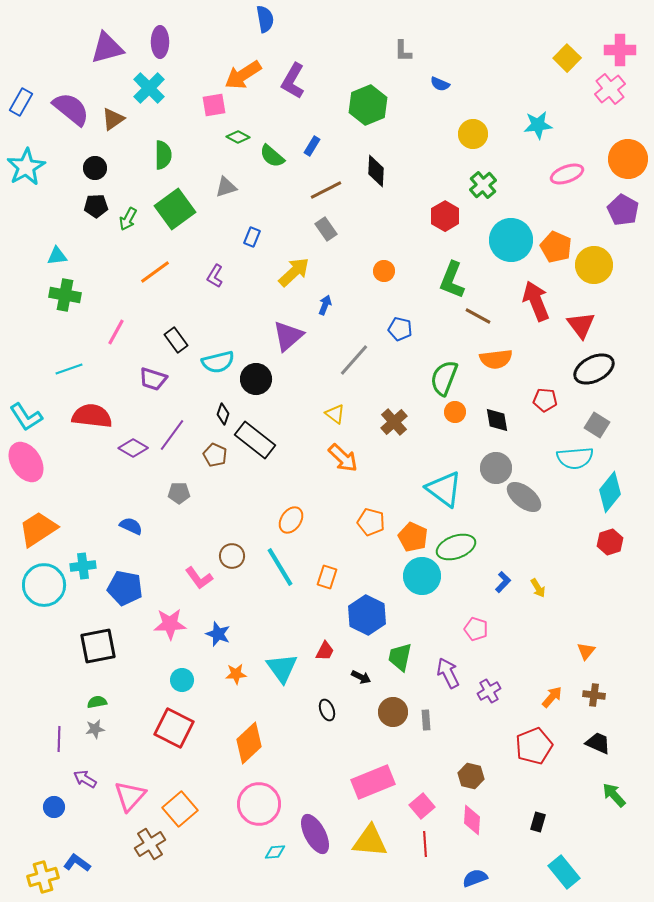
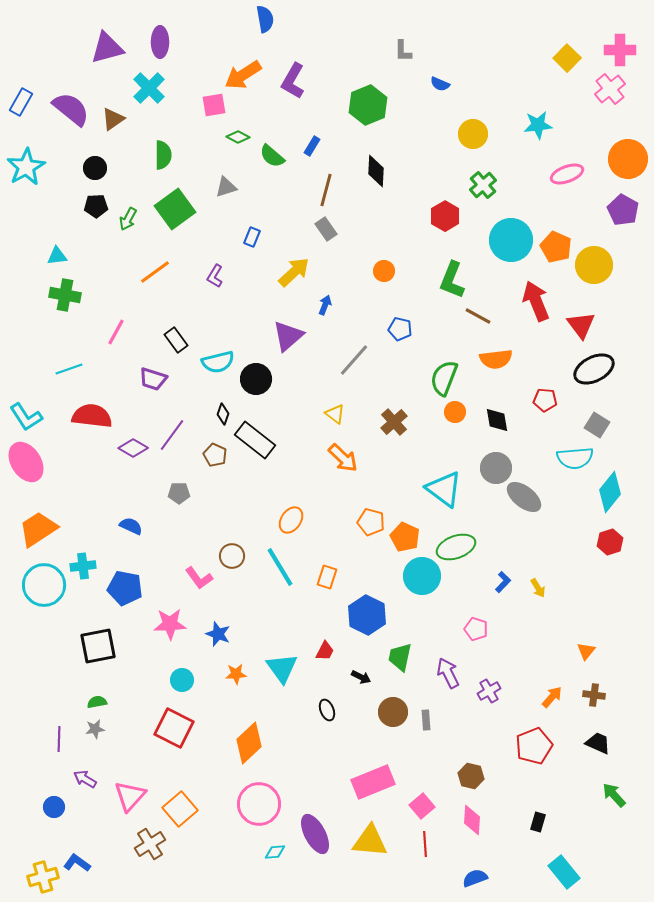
brown line at (326, 190): rotated 48 degrees counterclockwise
orange pentagon at (413, 537): moved 8 px left
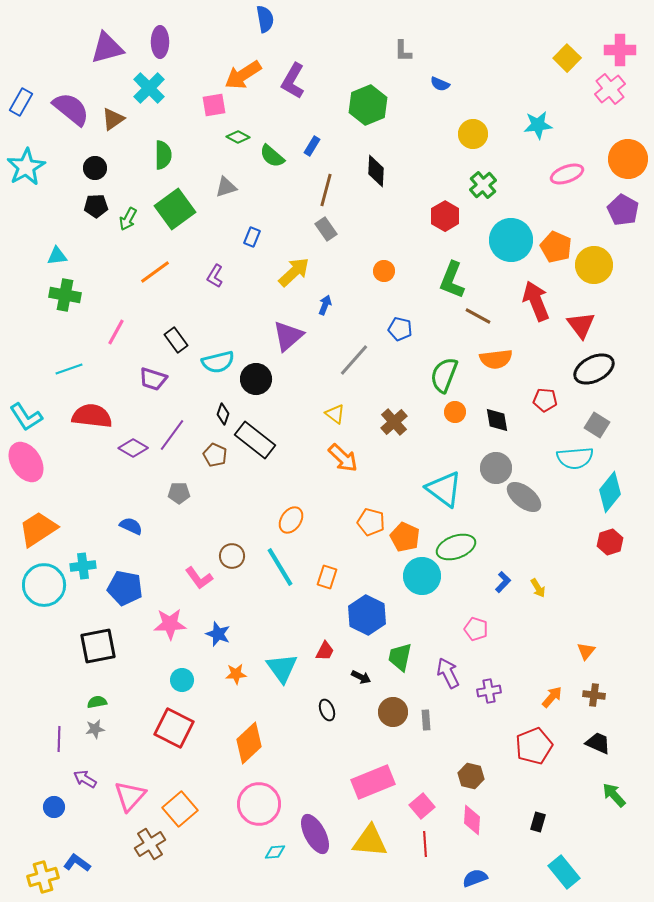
green semicircle at (444, 378): moved 3 px up
purple cross at (489, 691): rotated 20 degrees clockwise
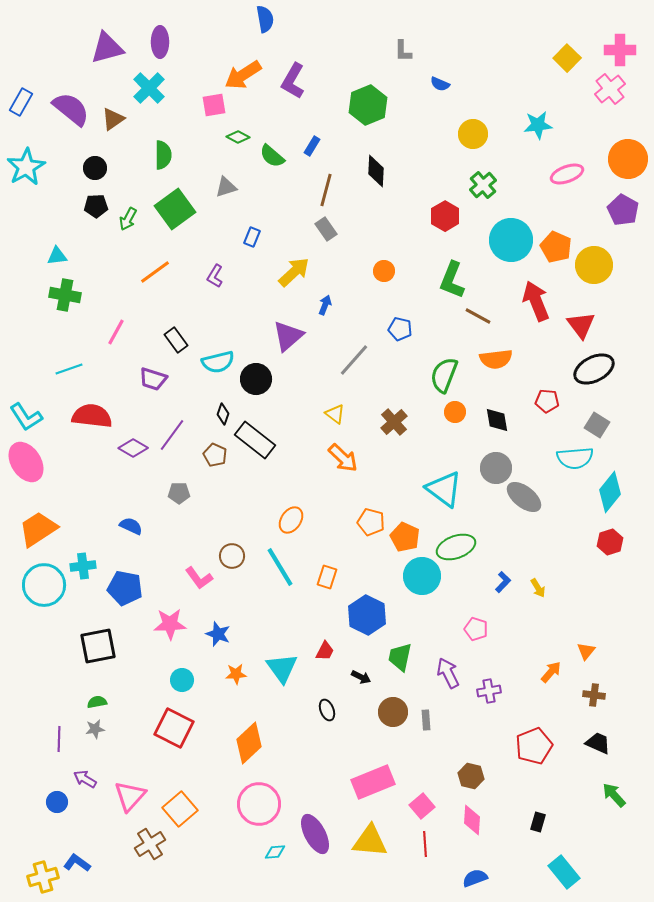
red pentagon at (545, 400): moved 2 px right, 1 px down
orange arrow at (552, 697): moved 1 px left, 25 px up
blue circle at (54, 807): moved 3 px right, 5 px up
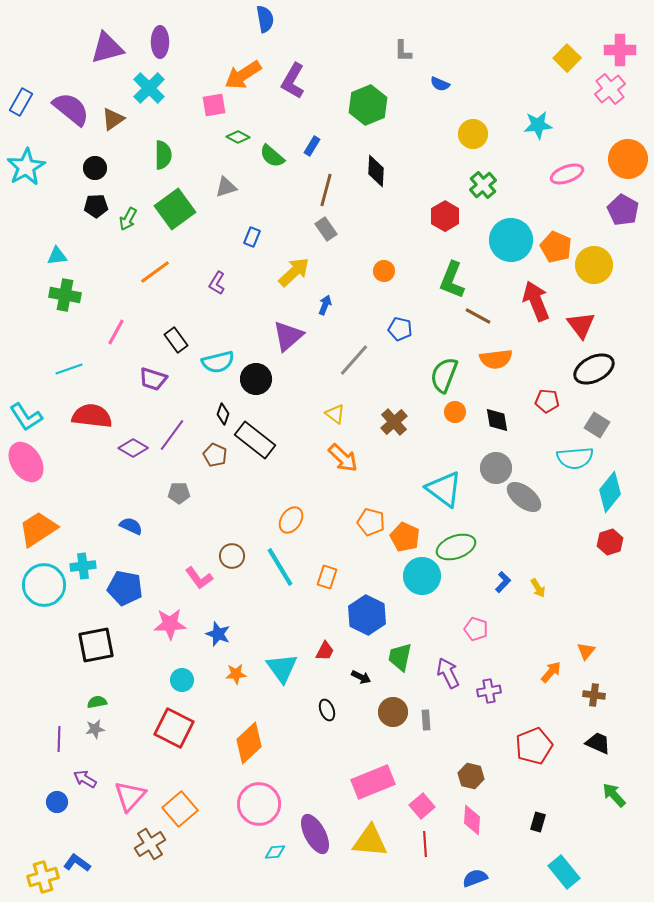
purple L-shape at (215, 276): moved 2 px right, 7 px down
black square at (98, 646): moved 2 px left, 1 px up
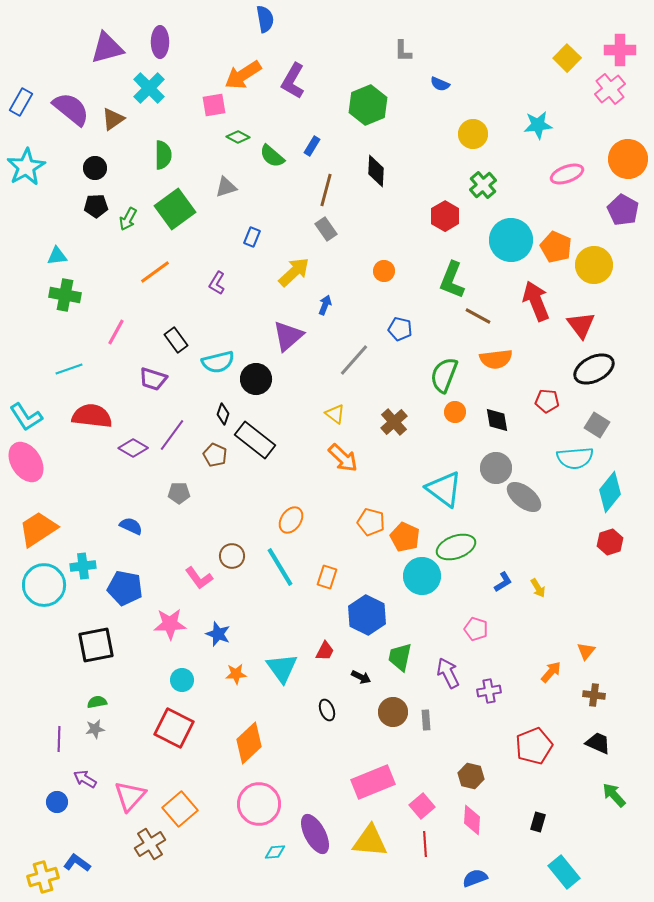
blue L-shape at (503, 582): rotated 15 degrees clockwise
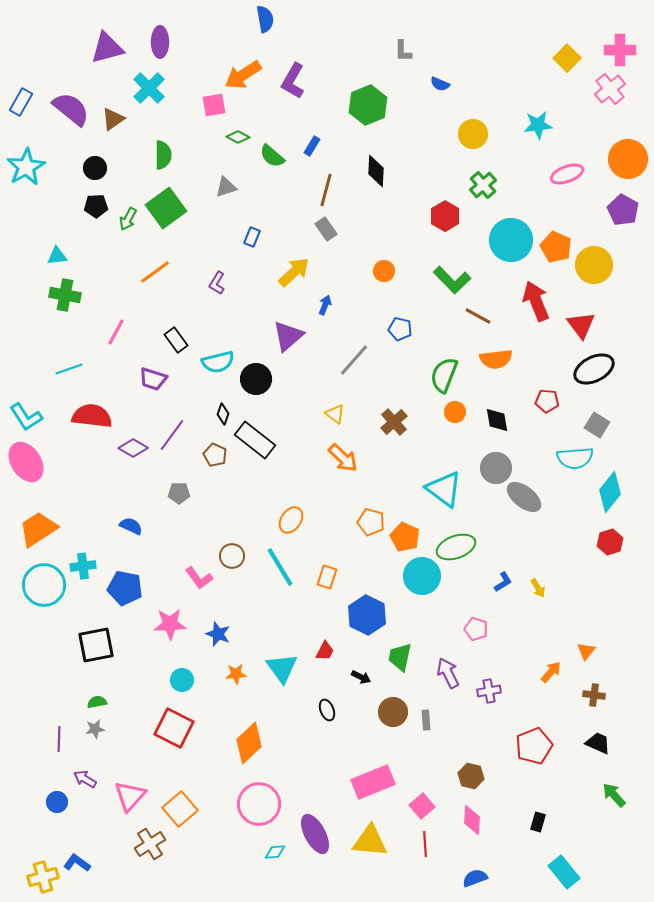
green square at (175, 209): moved 9 px left, 1 px up
green L-shape at (452, 280): rotated 66 degrees counterclockwise
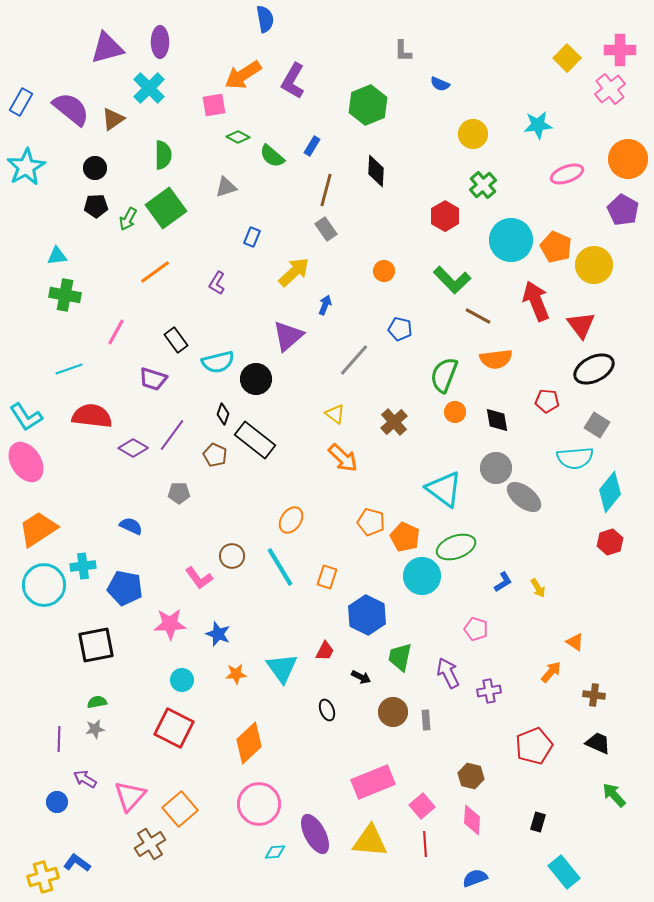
orange triangle at (586, 651): moved 11 px left, 9 px up; rotated 36 degrees counterclockwise
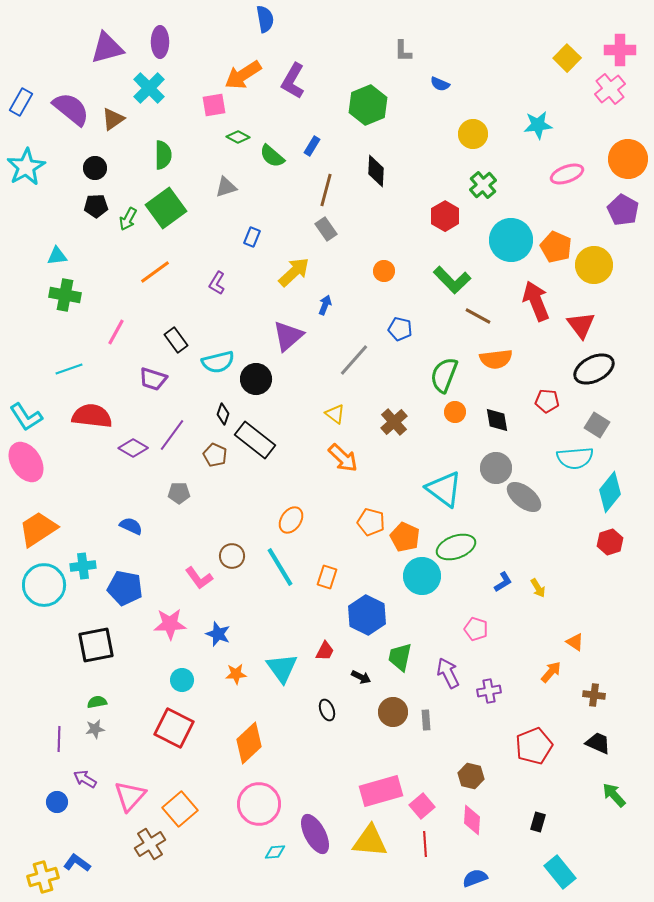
pink rectangle at (373, 782): moved 8 px right, 9 px down; rotated 6 degrees clockwise
cyan rectangle at (564, 872): moved 4 px left
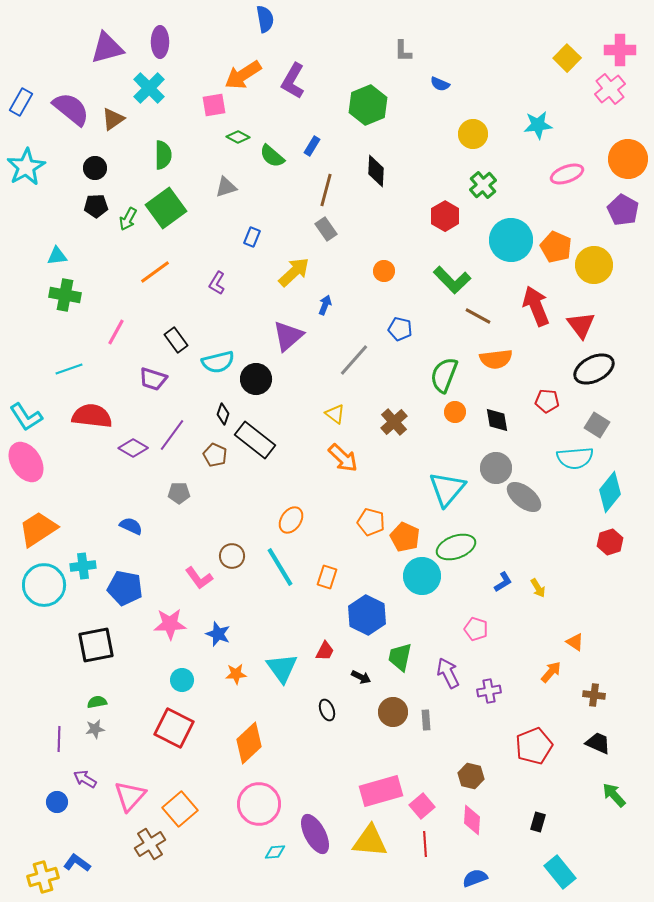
red arrow at (536, 301): moved 5 px down
cyan triangle at (444, 489): moved 3 px right; rotated 33 degrees clockwise
